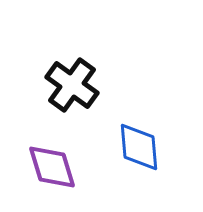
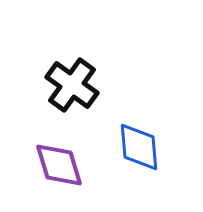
purple diamond: moved 7 px right, 2 px up
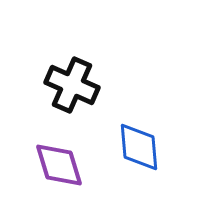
black cross: rotated 12 degrees counterclockwise
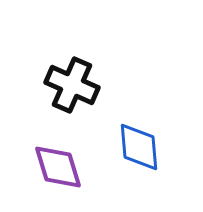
purple diamond: moved 1 px left, 2 px down
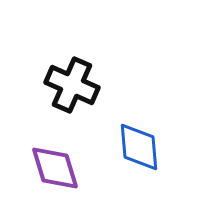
purple diamond: moved 3 px left, 1 px down
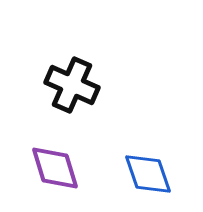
blue diamond: moved 9 px right, 27 px down; rotated 14 degrees counterclockwise
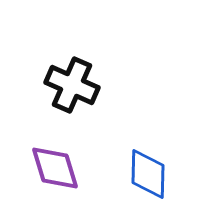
blue diamond: rotated 20 degrees clockwise
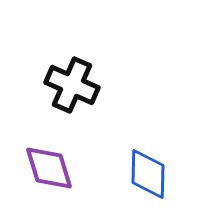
purple diamond: moved 6 px left
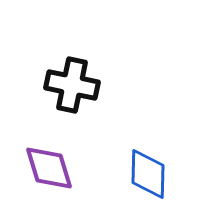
black cross: rotated 12 degrees counterclockwise
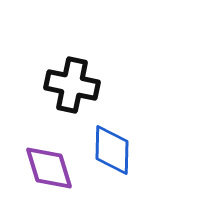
blue diamond: moved 36 px left, 24 px up
